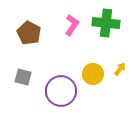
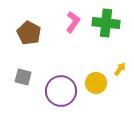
pink L-shape: moved 1 px right, 3 px up
yellow circle: moved 3 px right, 9 px down
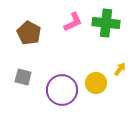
pink L-shape: rotated 30 degrees clockwise
purple circle: moved 1 px right, 1 px up
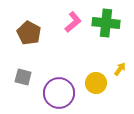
pink L-shape: rotated 15 degrees counterclockwise
purple circle: moved 3 px left, 3 px down
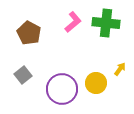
gray square: moved 2 px up; rotated 36 degrees clockwise
purple circle: moved 3 px right, 4 px up
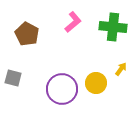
green cross: moved 7 px right, 4 px down
brown pentagon: moved 2 px left, 1 px down
yellow arrow: moved 1 px right
gray square: moved 10 px left, 3 px down; rotated 36 degrees counterclockwise
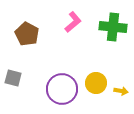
yellow arrow: moved 22 px down; rotated 64 degrees clockwise
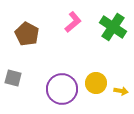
green cross: rotated 28 degrees clockwise
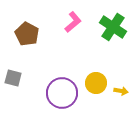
purple circle: moved 4 px down
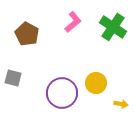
yellow arrow: moved 13 px down
